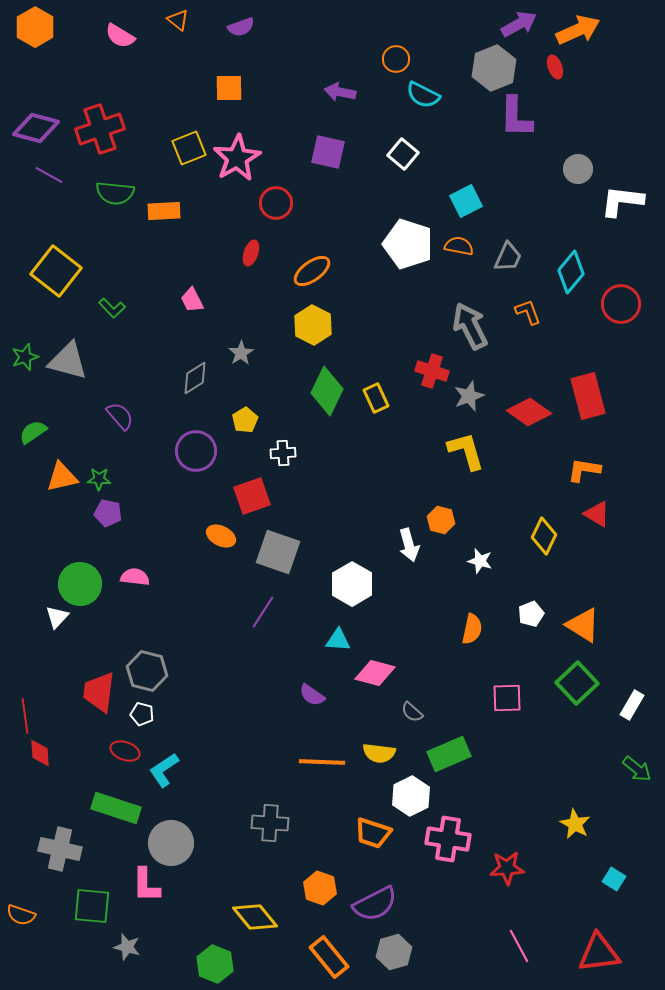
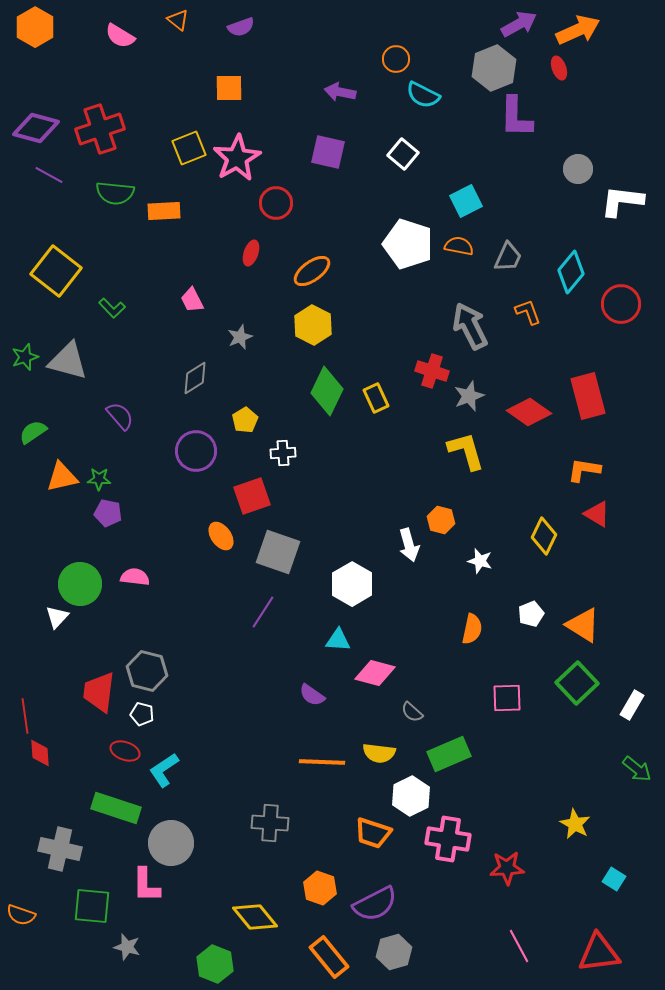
red ellipse at (555, 67): moved 4 px right, 1 px down
gray star at (241, 353): moved 1 px left, 16 px up; rotated 10 degrees clockwise
orange ellipse at (221, 536): rotated 28 degrees clockwise
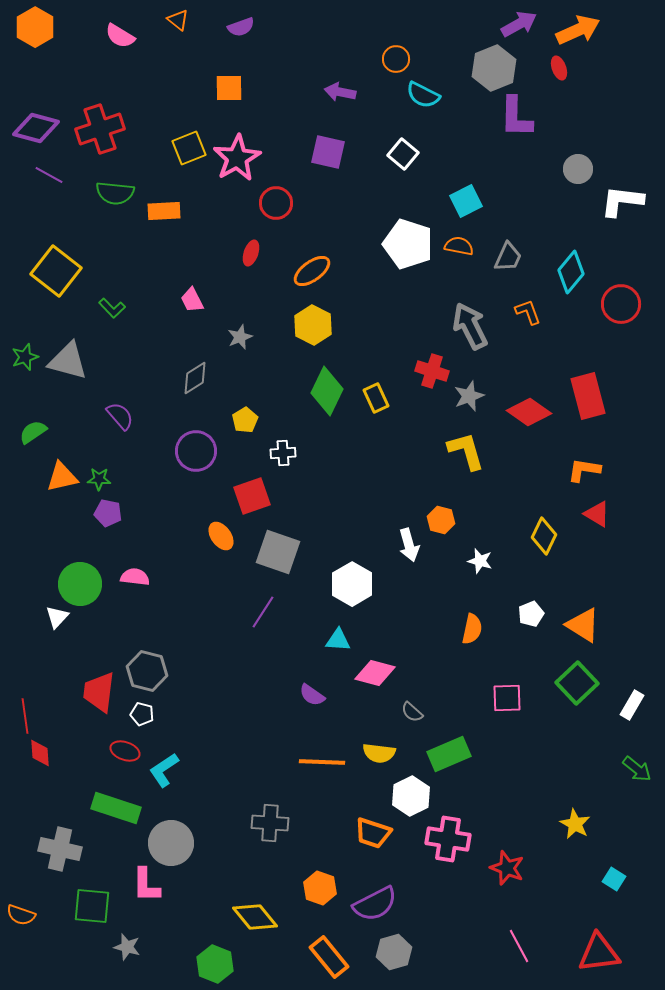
red star at (507, 868): rotated 24 degrees clockwise
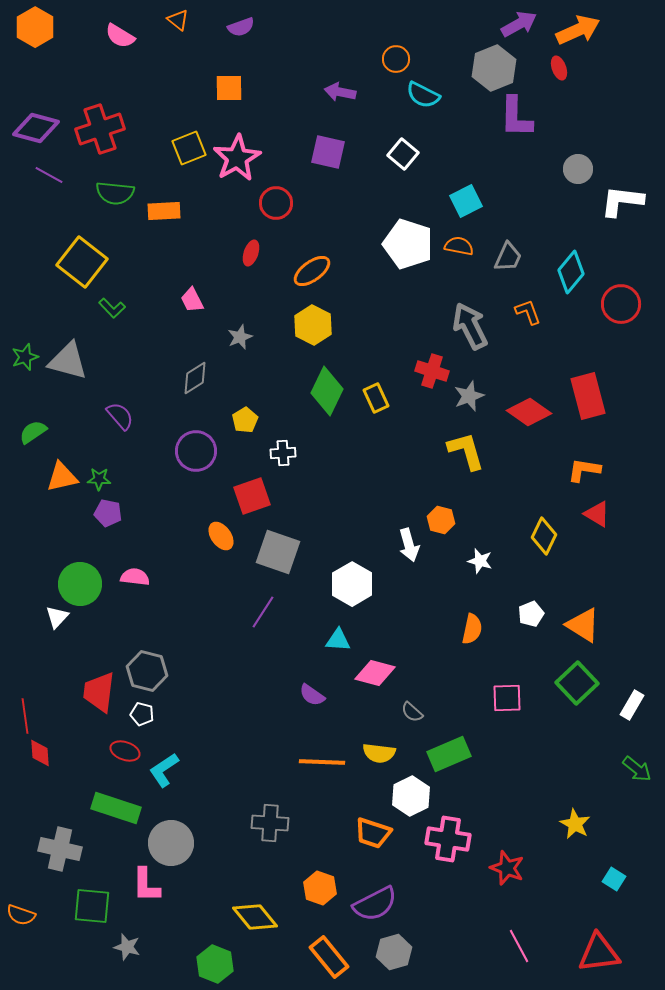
yellow square at (56, 271): moved 26 px right, 9 px up
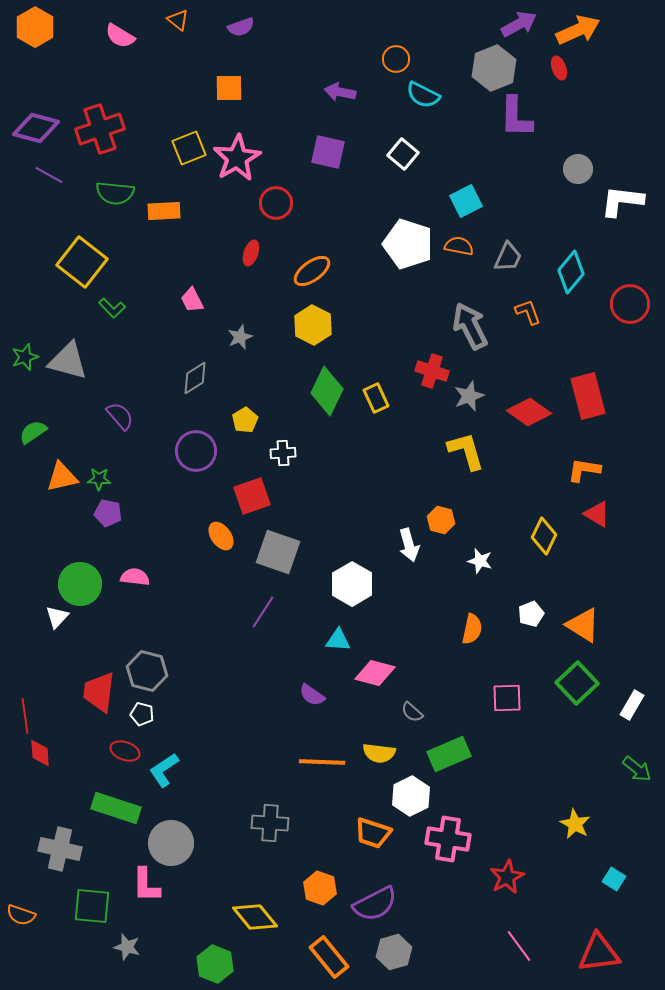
red circle at (621, 304): moved 9 px right
red star at (507, 868): moved 9 px down; rotated 24 degrees clockwise
pink line at (519, 946): rotated 8 degrees counterclockwise
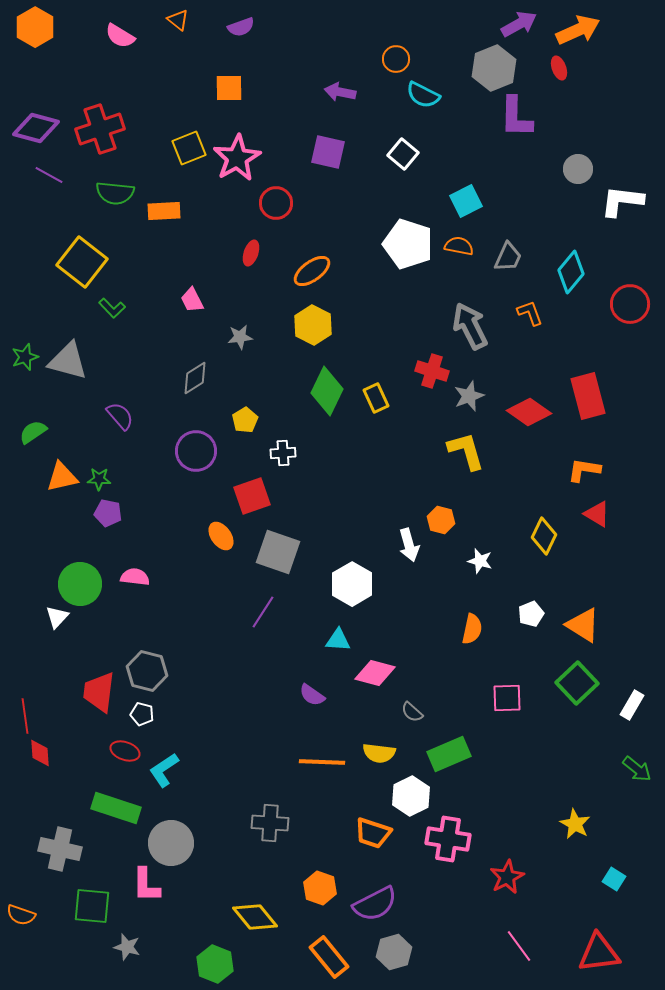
orange L-shape at (528, 312): moved 2 px right, 1 px down
gray star at (240, 337): rotated 15 degrees clockwise
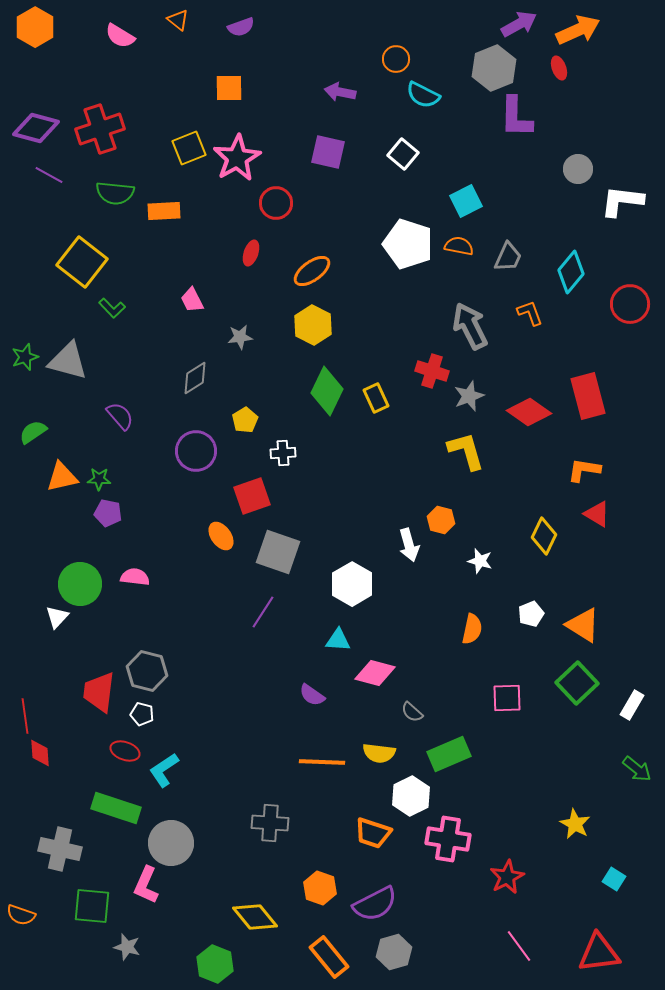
pink L-shape at (146, 885): rotated 24 degrees clockwise
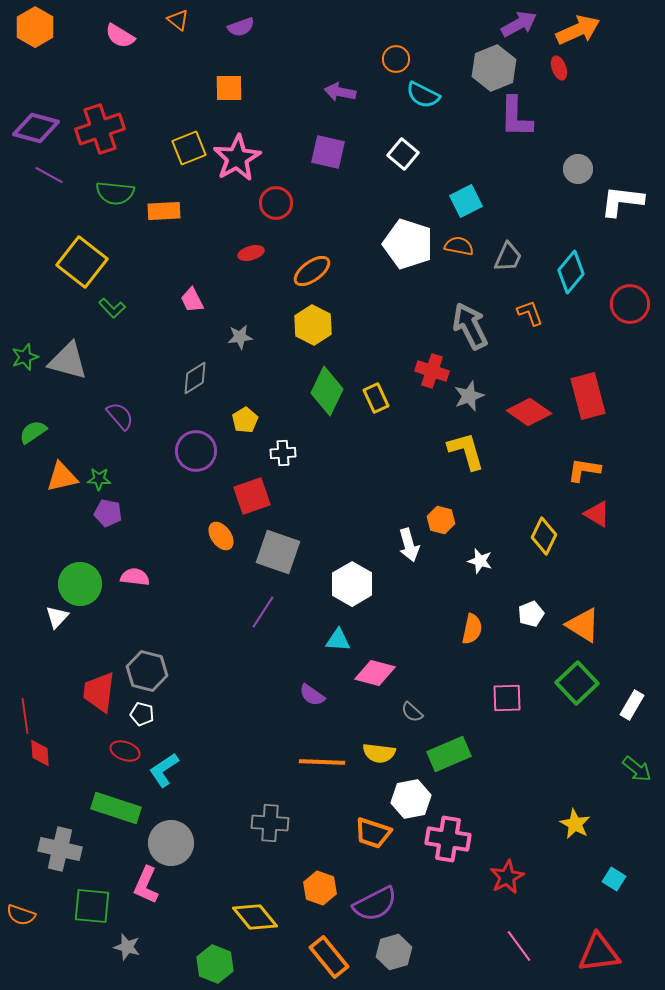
red ellipse at (251, 253): rotated 55 degrees clockwise
white hexagon at (411, 796): moved 3 px down; rotated 15 degrees clockwise
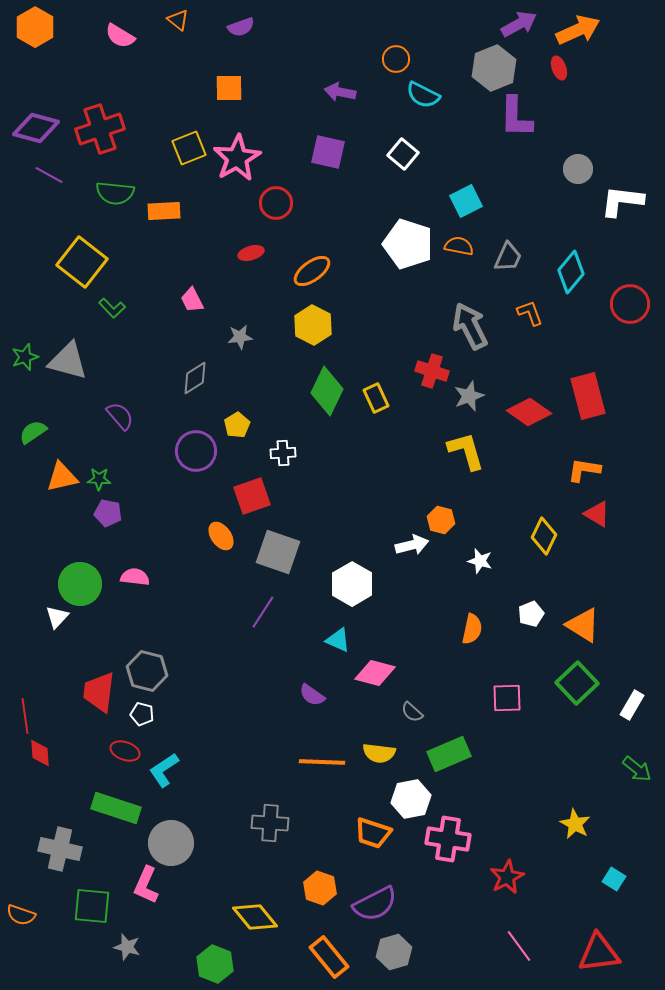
yellow pentagon at (245, 420): moved 8 px left, 5 px down
white arrow at (409, 545): moved 3 px right; rotated 88 degrees counterclockwise
cyan triangle at (338, 640): rotated 20 degrees clockwise
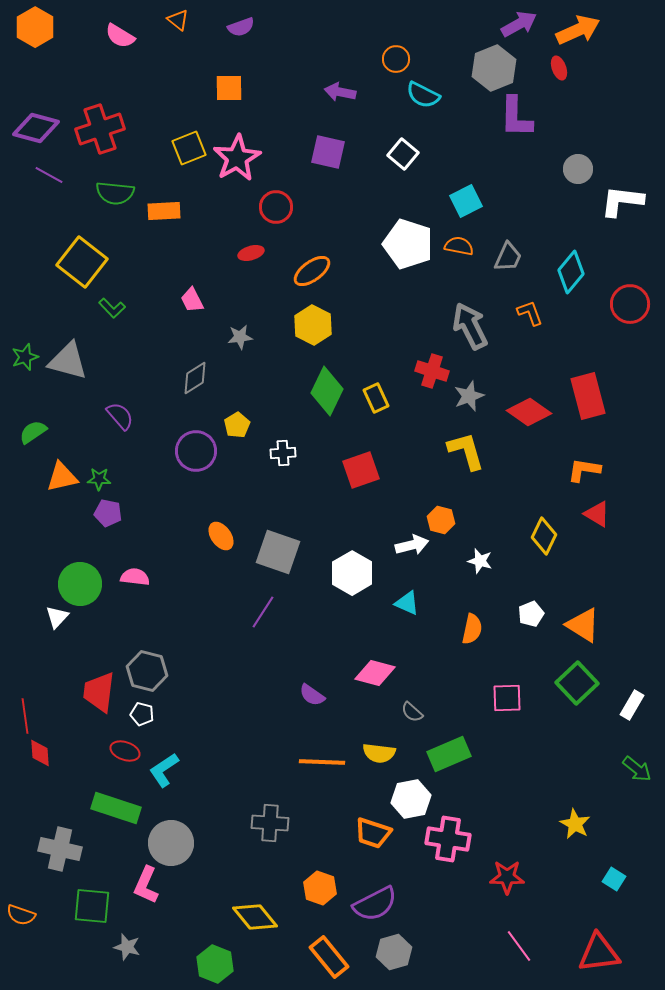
red circle at (276, 203): moved 4 px down
red square at (252, 496): moved 109 px right, 26 px up
white hexagon at (352, 584): moved 11 px up
cyan triangle at (338, 640): moved 69 px right, 37 px up
red star at (507, 877): rotated 28 degrees clockwise
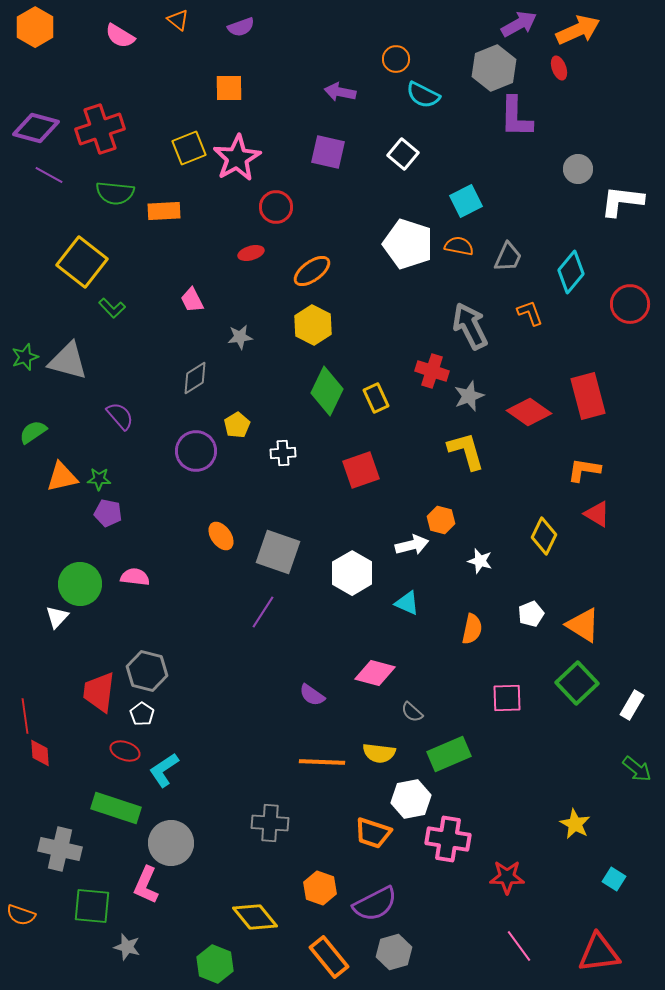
white pentagon at (142, 714): rotated 20 degrees clockwise
